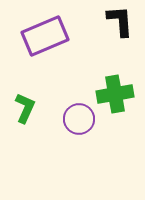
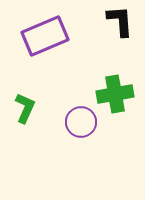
purple circle: moved 2 px right, 3 px down
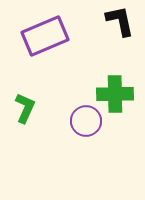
black L-shape: rotated 8 degrees counterclockwise
green cross: rotated 9 degrees clockwise
purple circle: moved 5 px right, 1 px up
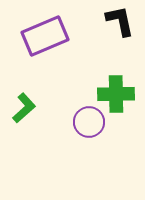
green cross: moved 1 px right
green L-shape: moved 1 px left; rotated 24 degrees clockwise
purple circle: moved 3 px right, 1 px down
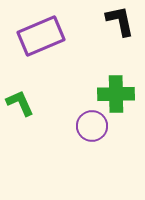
purple rectangle: moved 4 px left
green L-shape: moved 4 px left, 5 px up; rotated 72 degrees counterclockwise
purple circle: moved 3 px right, 4 px down
